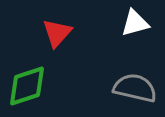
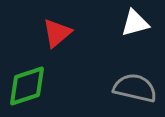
red triangle: rotated 8 degrees clockwise
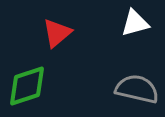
gray semicircle: moved 2 px right, 1 px down
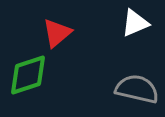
white triangle: rotated 8 degrees counterclockwise
green diamond: moved 1 px right, 11 px up
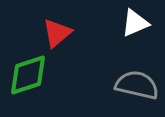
gray semicircle: moved 4 px up
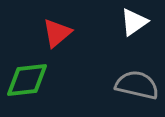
white triangle: moved 1 px left, 1 px up; rotated 12 degrees counterclockwise
green diamond: moved 1 px left, 5 px down; rotated 12 degrees clockwise
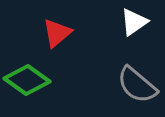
green diamond: rotated 42 degrees clockwise
gray semicircle: rotated 153 degrees counterclockwise
